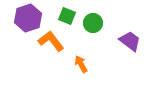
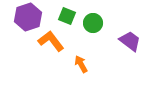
purple hexagon: moved 1 px up
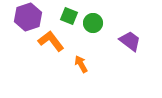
green square: moved 2 px right
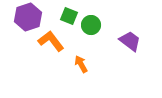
green circle: moved 2 px left, 2 px down
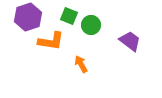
orange L-shape: rotated 136 degrees clockwise
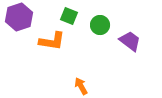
purple hexagon: moved 9 px left
green circle: moved 9 px right
orange L-shape: moved 1 px right
orange arrow: moved 22 px down
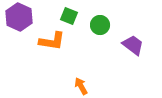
purple hexagon: rotated 16 degrees counterclockwise
purple trapezoid: moved 3 px right, 4 px down
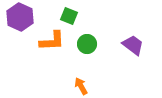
purple hexagon: moved 1 px right
green circle: moved 13 px left, 19 px down
orange L-shape: rotated 12 degrees counterclockwise
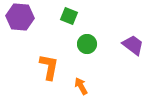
purple hexagon: rotated 20 degrees counterclockwise
orange L-shape: moved 3 px left, 26 px down; rotated 76 degrees counterclockwise
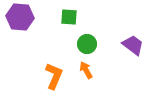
green square: moved 1 px down; rotated 18 degrees counterclockwise
orange L-shape: moved 5 px right, 9 px down; rotated 12 degrees clockwise
orange arrow: moved 5 px right, 16 px up
